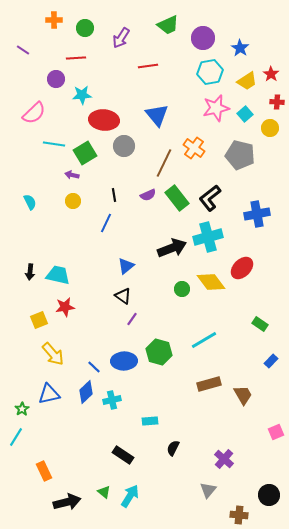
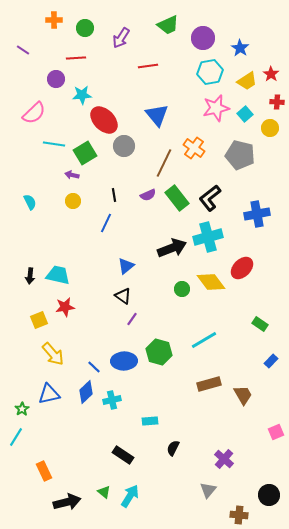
red ellipse at (104, 120): rotated 40 degrees clockwise
black arrow at (30, 272): moved 4 px down
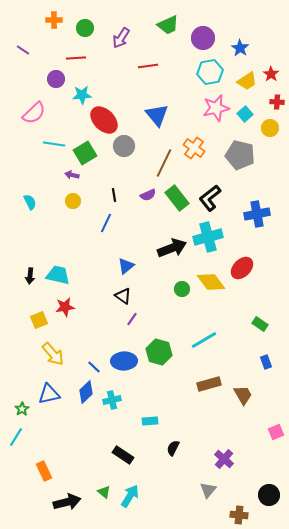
blue rectangle at (271, 361): moved 5 px left, 1 px down; rotated 64 degrees counterclockwise
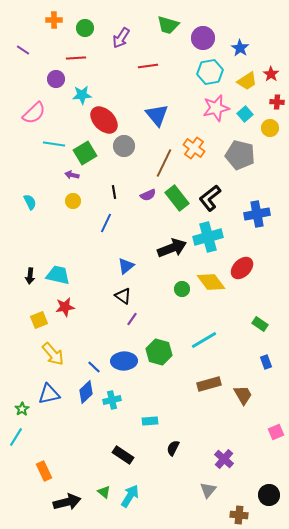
green trapezoid at (168, 25): rotated 40 degrees clockwise
black line at (114, 195): moved 3 px up
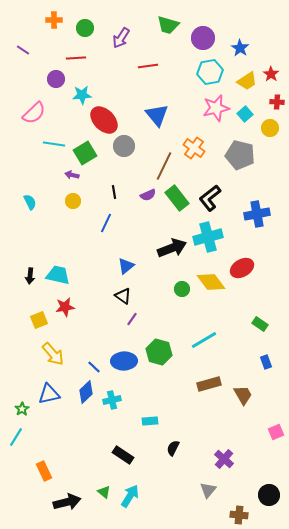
brown line at (164, 163): moved 3 px down
red ellipse at (242, 268): rotated 15 degrees clockwise
